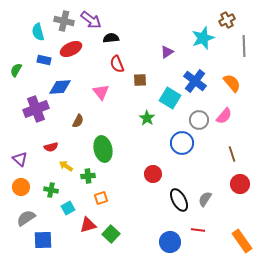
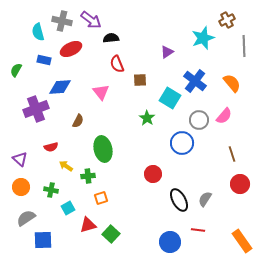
gray cross at (64, 21): moved 2 px left
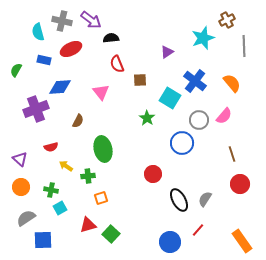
cyan square at (68, 208): moved 8 px left
red line at (198, 230): rotated 56 degrees counterclockwise
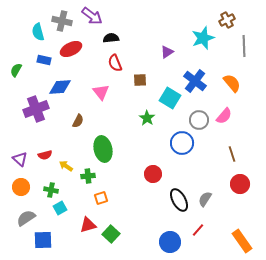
purple arrow at (91, 20): moved 1 px right, 4 px up
red semicircle at (117, 64): moved 2 px left, 1 px up
red semicircle at (51, 147): moved 6 px left, 8 px down
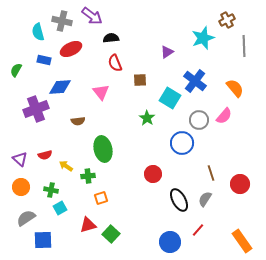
orange semicircle at (232, 83): moved 3 px right, 5 px down
brown semicircle at (78, 121): rotated 56 degrees clockwise
brown line at (232, 154): moved 21 px left, 19 px down
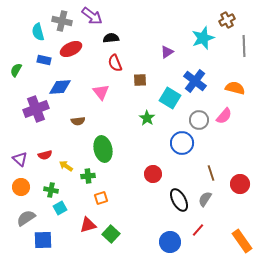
orange semicircle at (235, 88): rotated 36 degrees counterclockwise
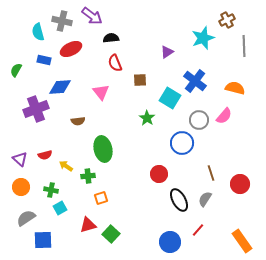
red circle at (153, 174): moved 6 px right
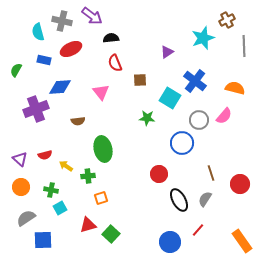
green star at (147, 118): rotated 28 degrees counterclockwise
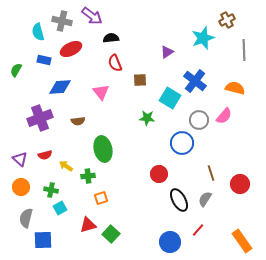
gray line at (244, 46): moved 4 px down
purple cross at (36, 109): moved 4 px right, 9 px down
gray semicircle at (26, 218): rotated 42 degrees counterclockwise
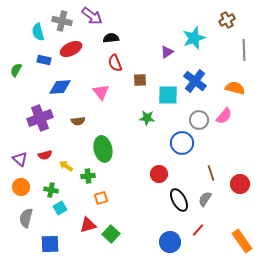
cyan star at (203, 38): moved 9 px left
cyan square at (170, 98): moved 2 px left, 3 px up; rotated 30 degrees counterclockwise
blue square at (43, 240): moved 7 px right, 4 px down
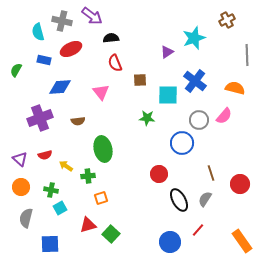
gray line at (244, 50): moved 3 px right, 5 px down
